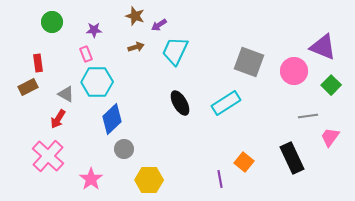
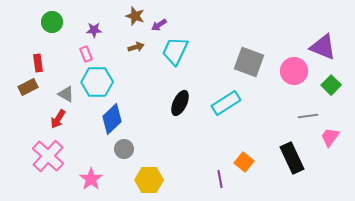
black ellipse: rotated 55 degrees clockwise
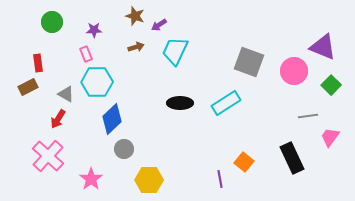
black ellipse: rotated 65 degrees clockwise
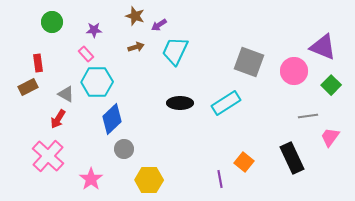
pink rectangle: rotated 21 degrees counterclockwise
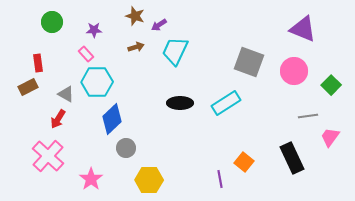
purple triangle: moved 20 px left, 18 px up
gray circle: moved 2 px right, 1 px up
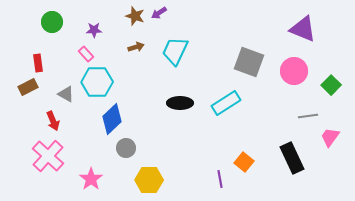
purple arrow: moved 12 px up
red arrow: moved 5 px left, 2 px down; rotated 54 degrees counterclockwise
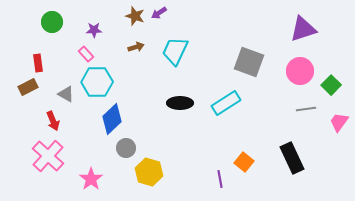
purple triangle: rotated 40 degrees counterclockwise
pink circle: moved 6 px right
gray line: moved 2 px left, 7 px up
pink trapezoid: moved 9 px right, 15 px up
yellow hexagon: moved 8 px up; rotated 16 degrees clockwise
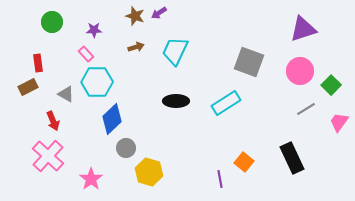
black ellipse: moved 4 px left, 2 px up
gray line: rotated 24 degrees counterclockwise
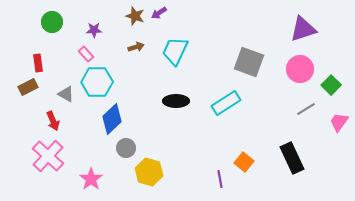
pink circle: moved 2 px up
